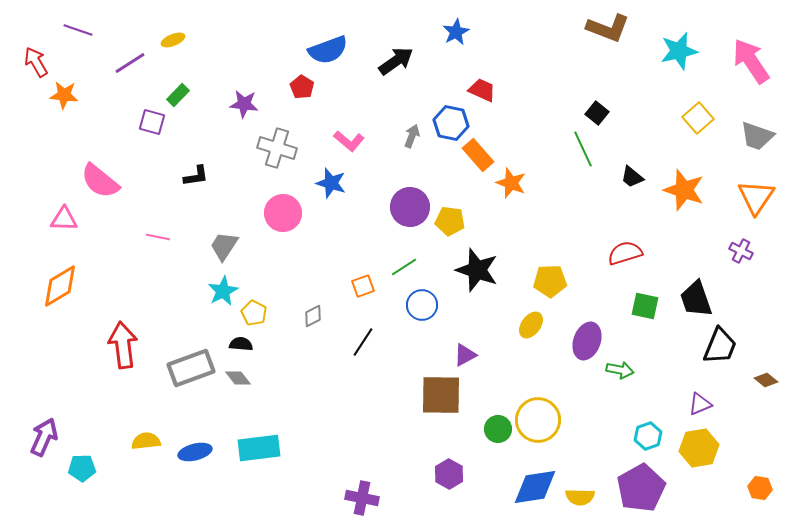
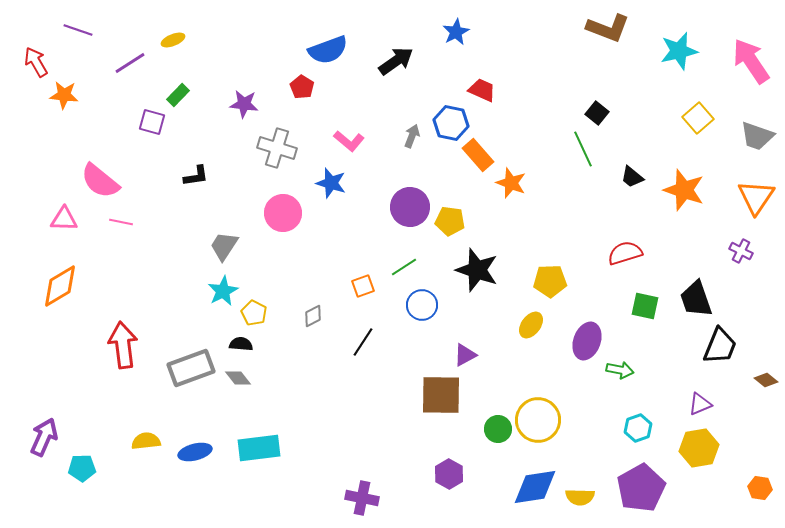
pink line at (158, 237): moved 37 px left, 15 px up
cyan hexagon at (648, 436): moved 10 px left, 8 px up
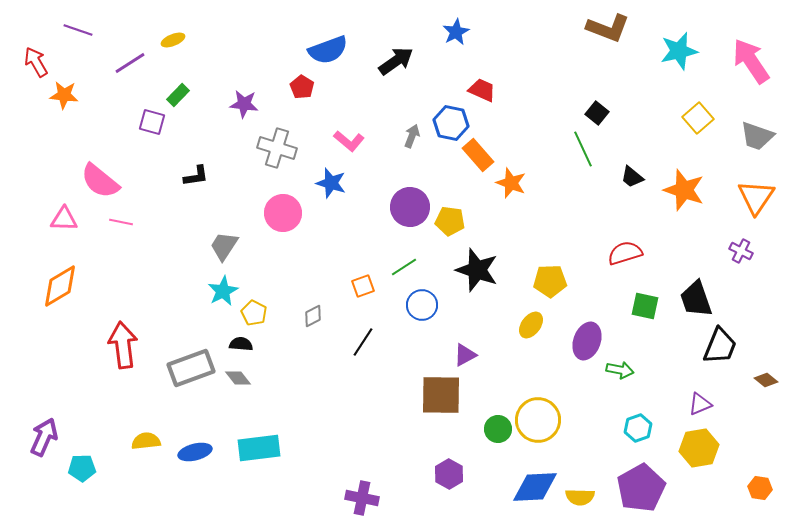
blue diamond at (535, 487): rotated 6 degrees clockwise
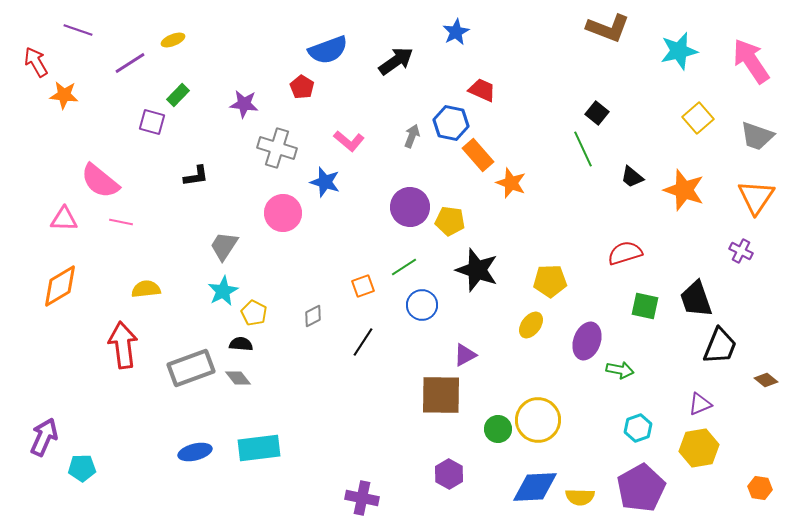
blue star at (331, 183): moved 6 px left, 1 px up
yellow semicircle at (146, 441): moved 152 px up
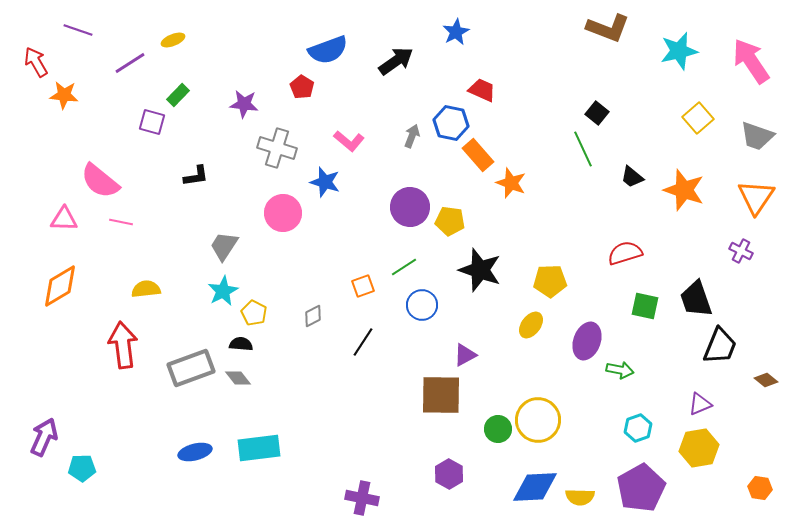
black star at (477, 270): moved 3 px right
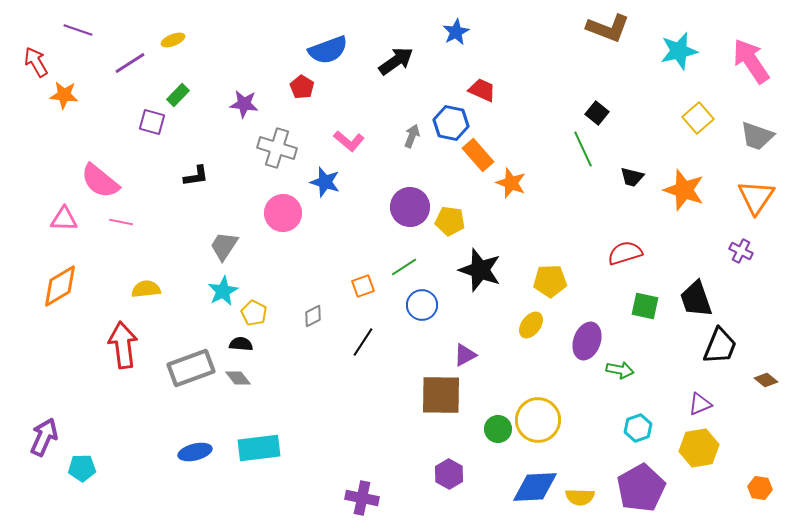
black trapezoid at (632, 177): rotated 25 degrees counterclockwise
